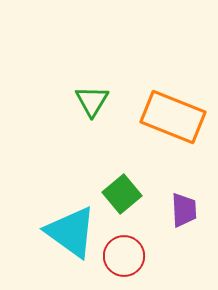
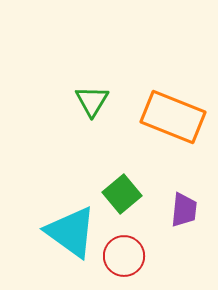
purple trapezoid: rotated 9 degrees clockwise
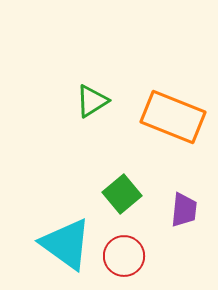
green triangle: rotated 27 degrees clockwise
cyan triangle: moved 5 px left, 12 px down
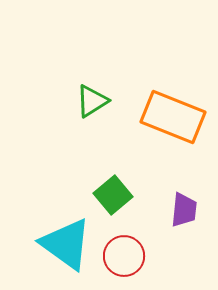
green square: moved 9 px left, 1 px down
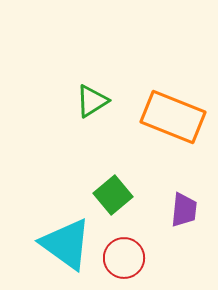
red circle: moved 2 px down
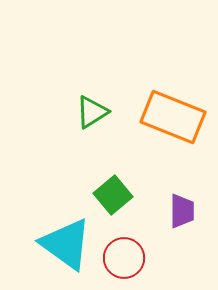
green triangle: moved 11 px down
purple trapezoid: moved 2 px left, 1 px down; rotated 6 degrees counterclockwise
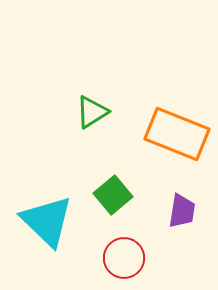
orange rectangle: moved 4 px right, 17 px down
purple trapezoid: rotated 9 degrees clockwise
cyan triangle: moved 19 px left, 23 px up; rotated 8 degrees clockwise
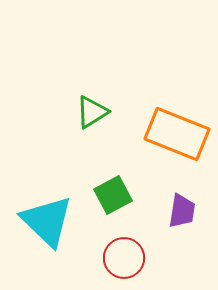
green square: rotated 12 degrees clockwise
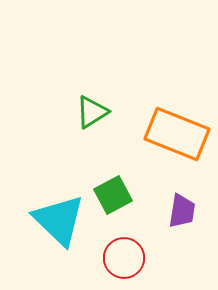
cyan triangle: moved 12 px right, 1 px up
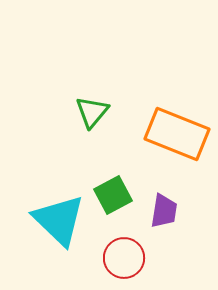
green triangle: rotated 18 degrees counterclockwise
purple trapezoid: moved 18 px left
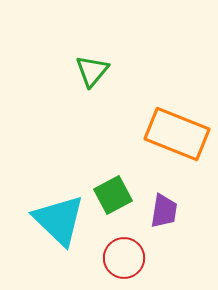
green triangle: moved 41 px up
